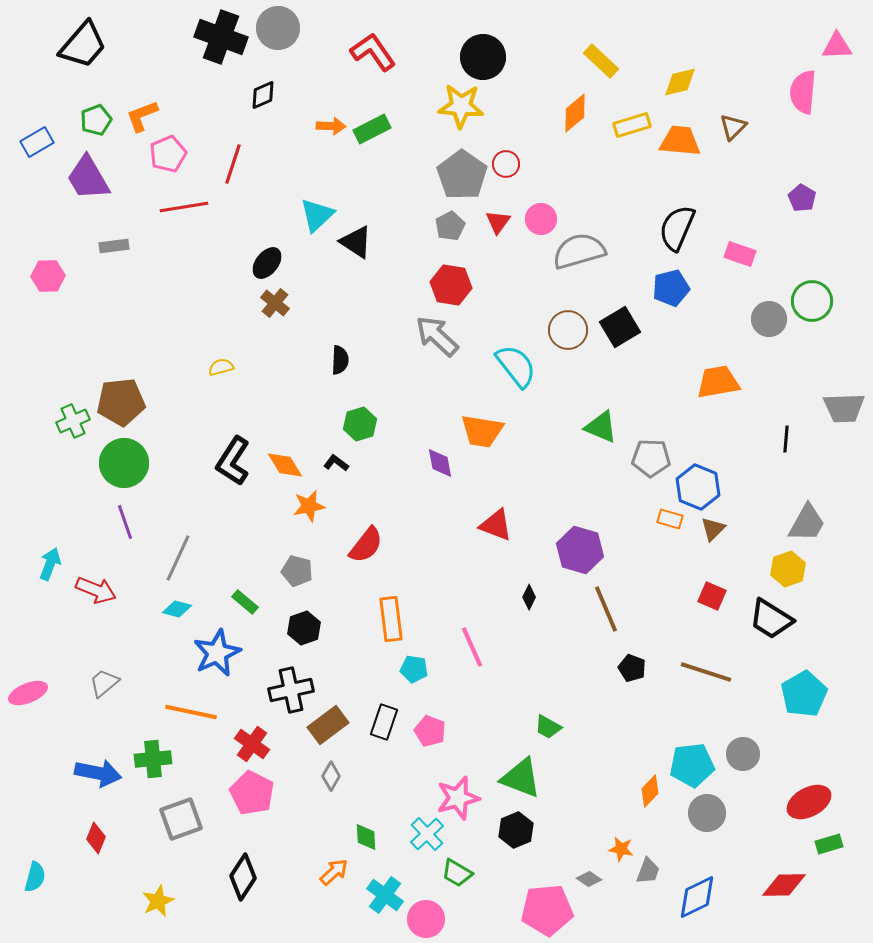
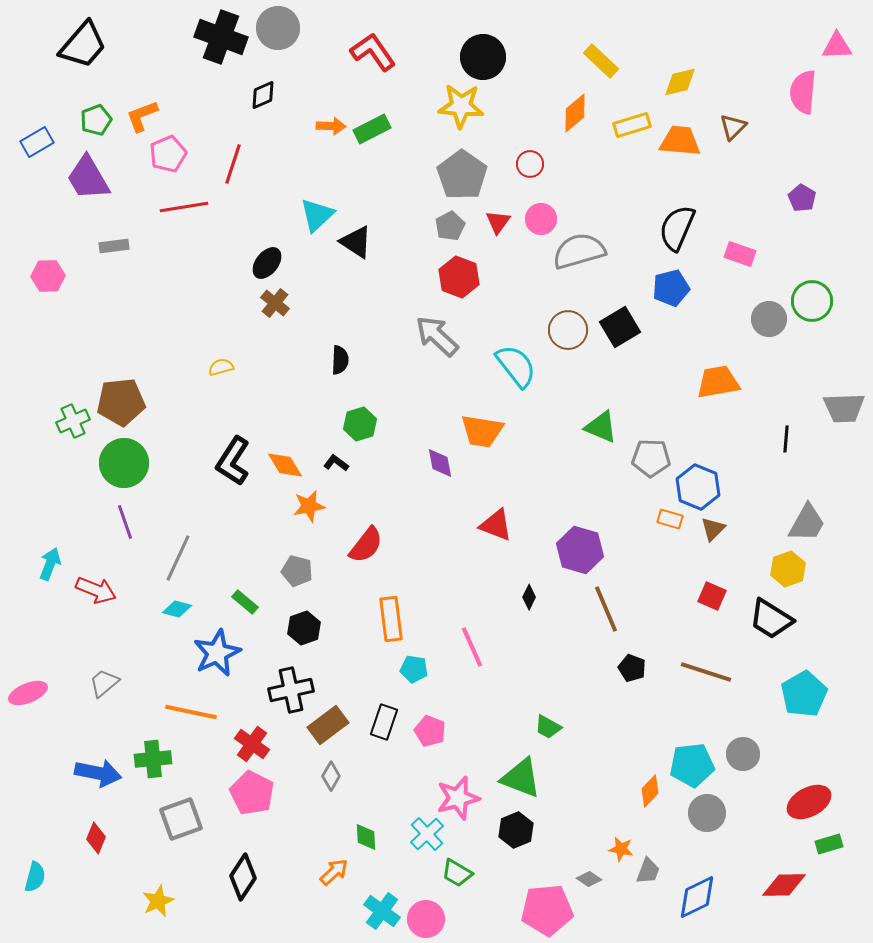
red circle at (506, 164): moved 24 px right
red hexagon at (451, 285): moved 8 px right, 8 px up; rotated 12 degrees clockwise
cyan cross at (385, 895): moved 3 px left, 16 px down
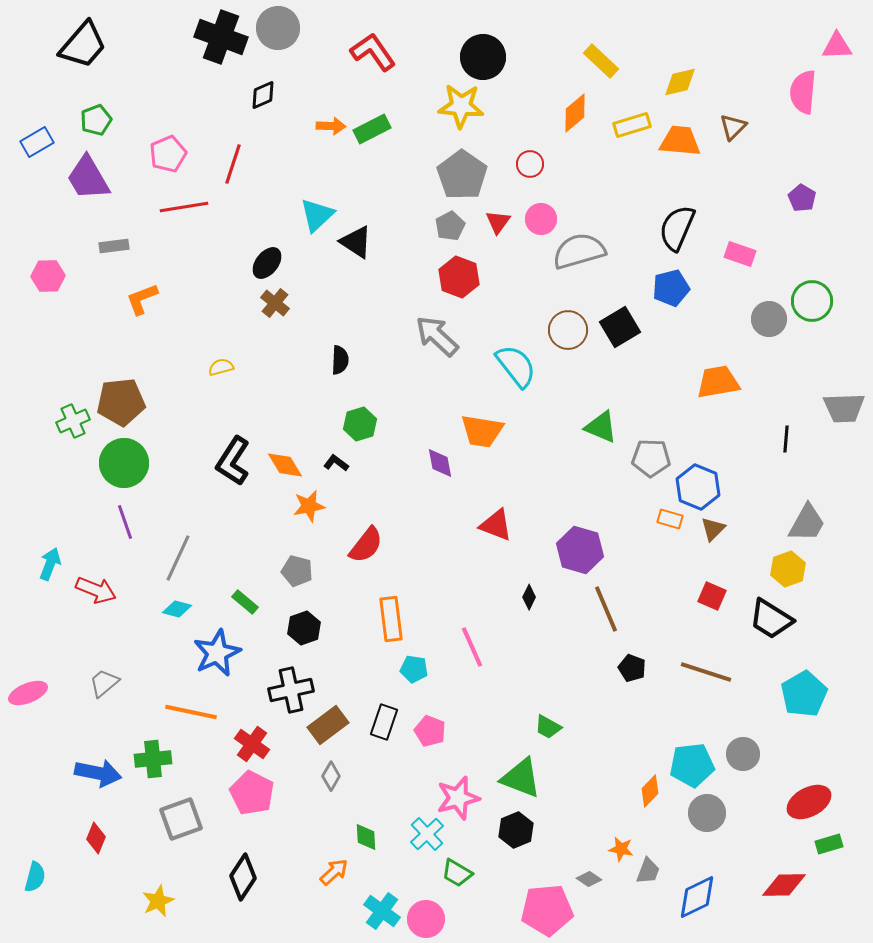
orange L-shape at (142, 116): moved 183 px down
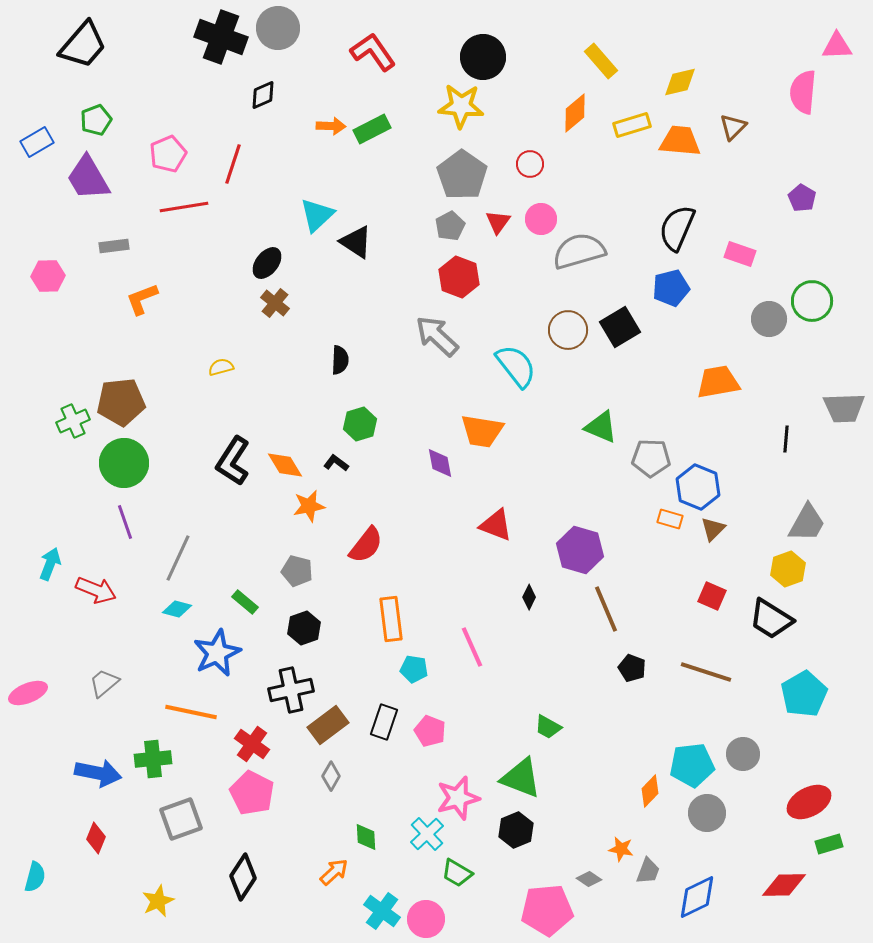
yellow rectangle at (601, 61): rotated 6 degrees clockwise
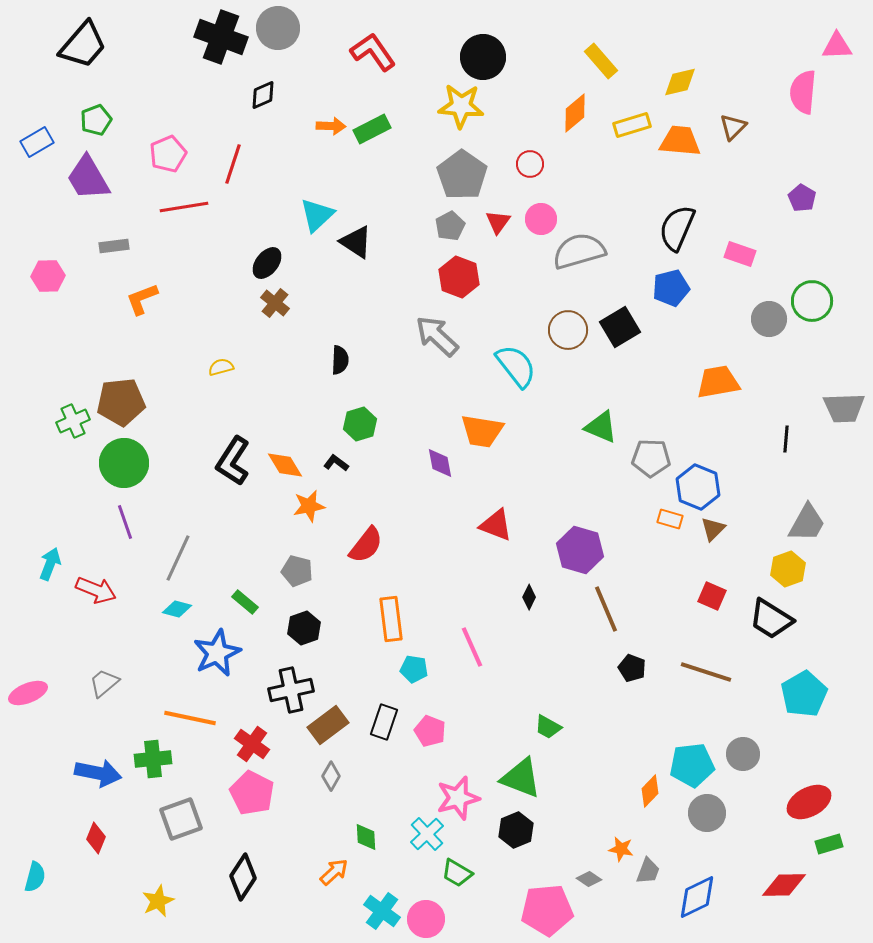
orange line at (191, 712): moved 1 px left, 6 px down
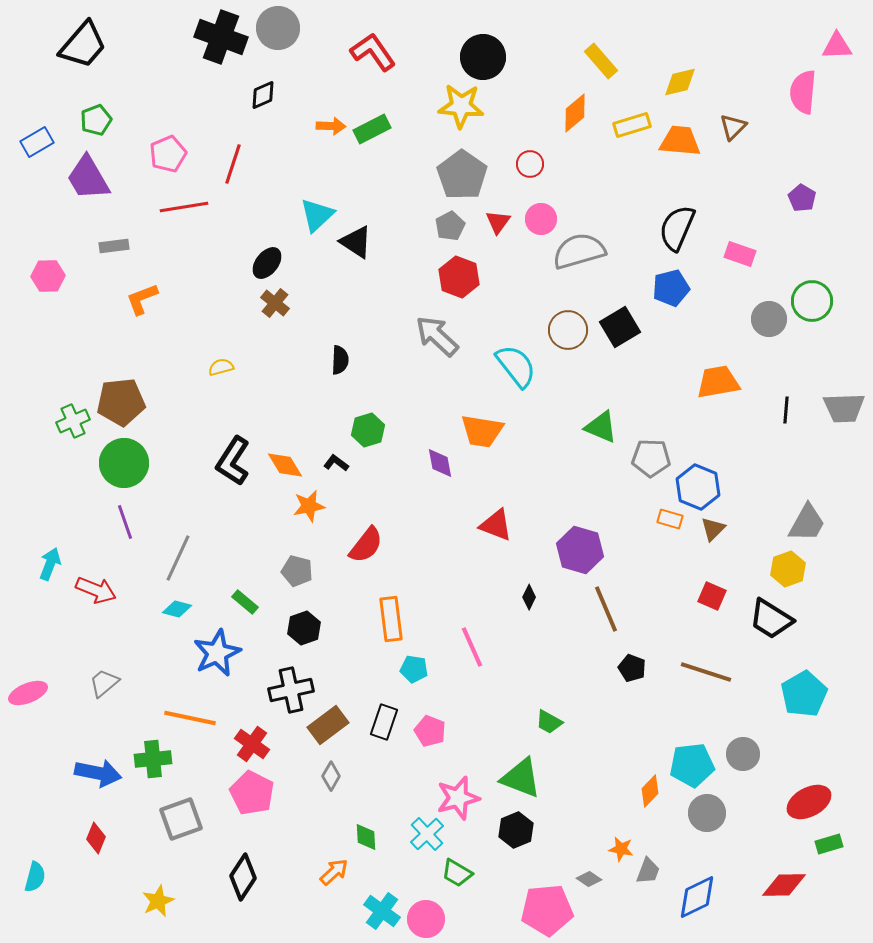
green hexagon at (360, 424): moved 8 px right, 6 px down
black line at (786, 439): moved 29 px up
green trapezoid at (548, 727): moved 1 px right, 5 px up
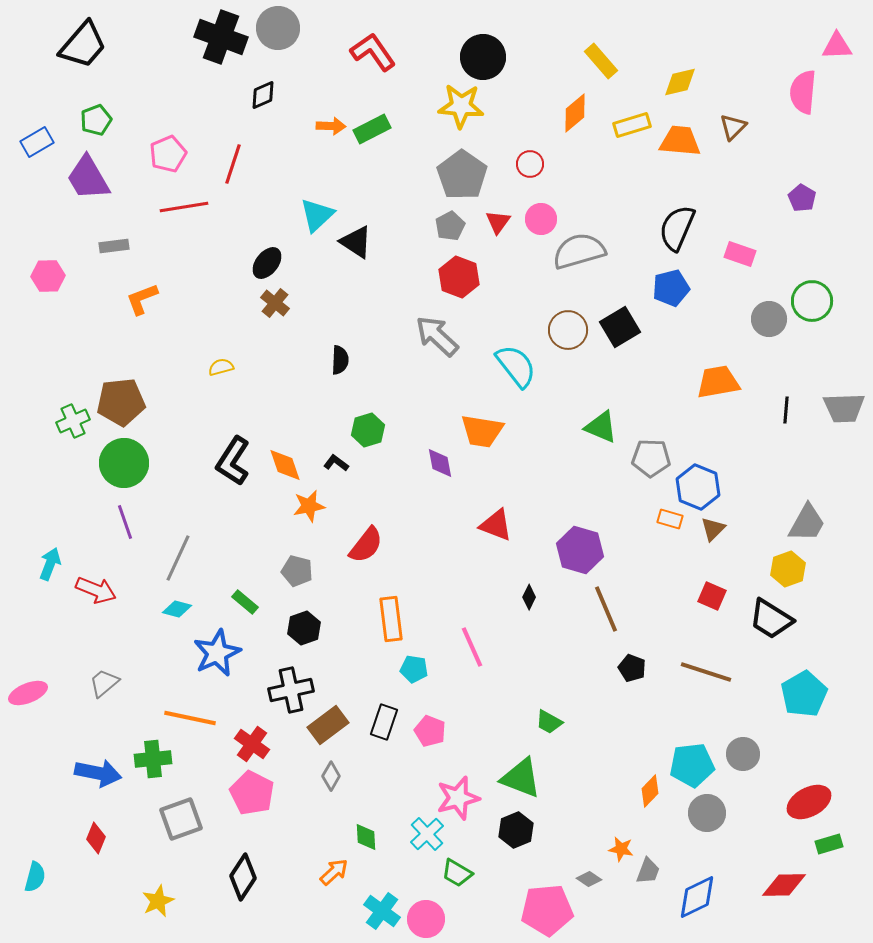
orange diamond at (285, 465): rotated 12 degrees clockwise
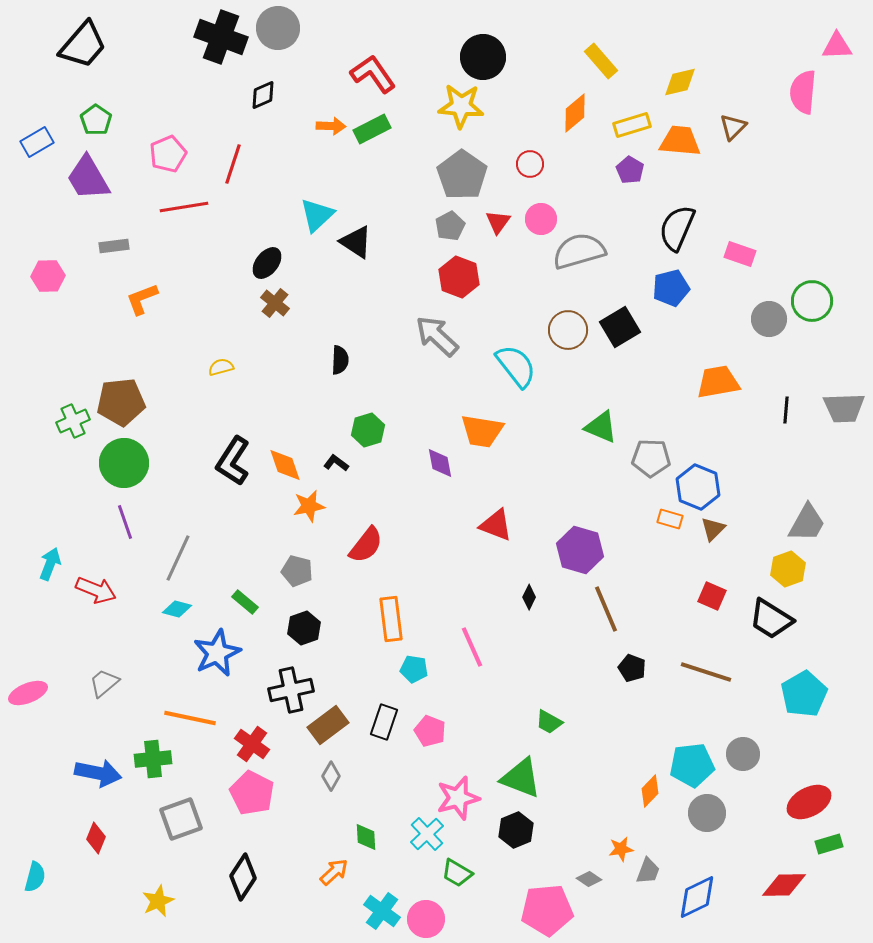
red L-shape at (373, 52): moved 22 px down
green pentagon at (96, 120): rotated 16 degrees counterclockwise
purple pentagon at (802, 198): moved 172 px left, 28 px up
orange star at (621, 849): rotated 20 degrees counterclockwise
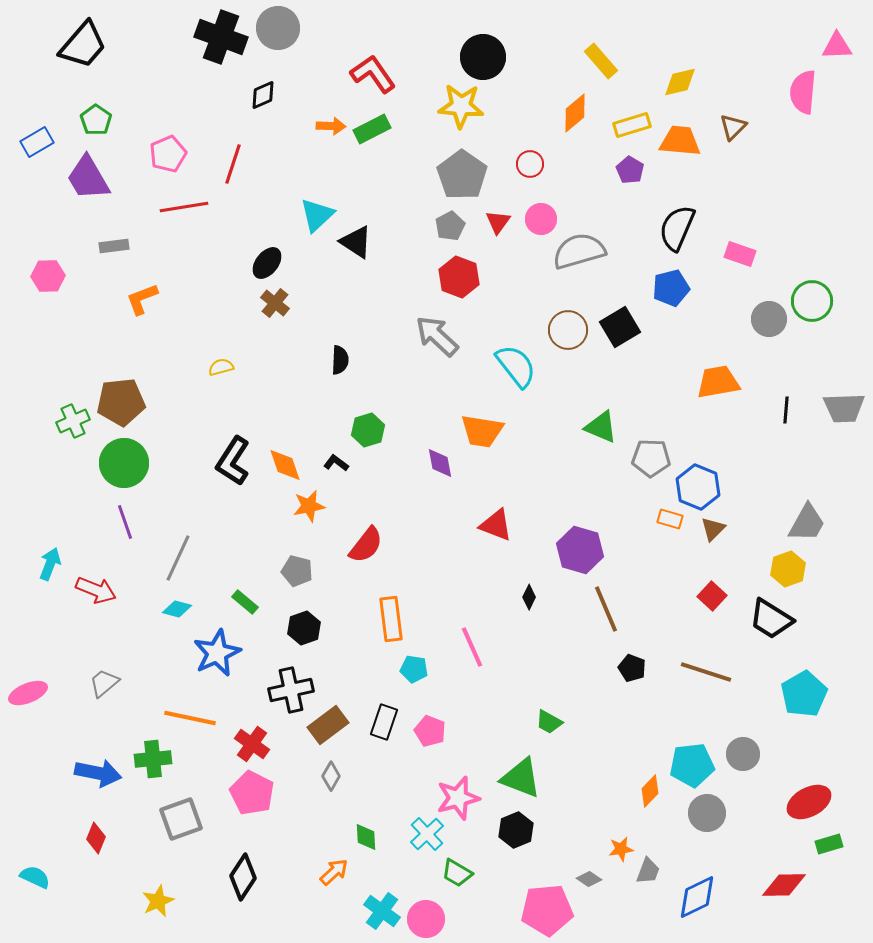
red square at (712, 596): rotated 20 degrees clockwise
cyan semicircle at (35, 877): rotated 80 degrees counterclockwise
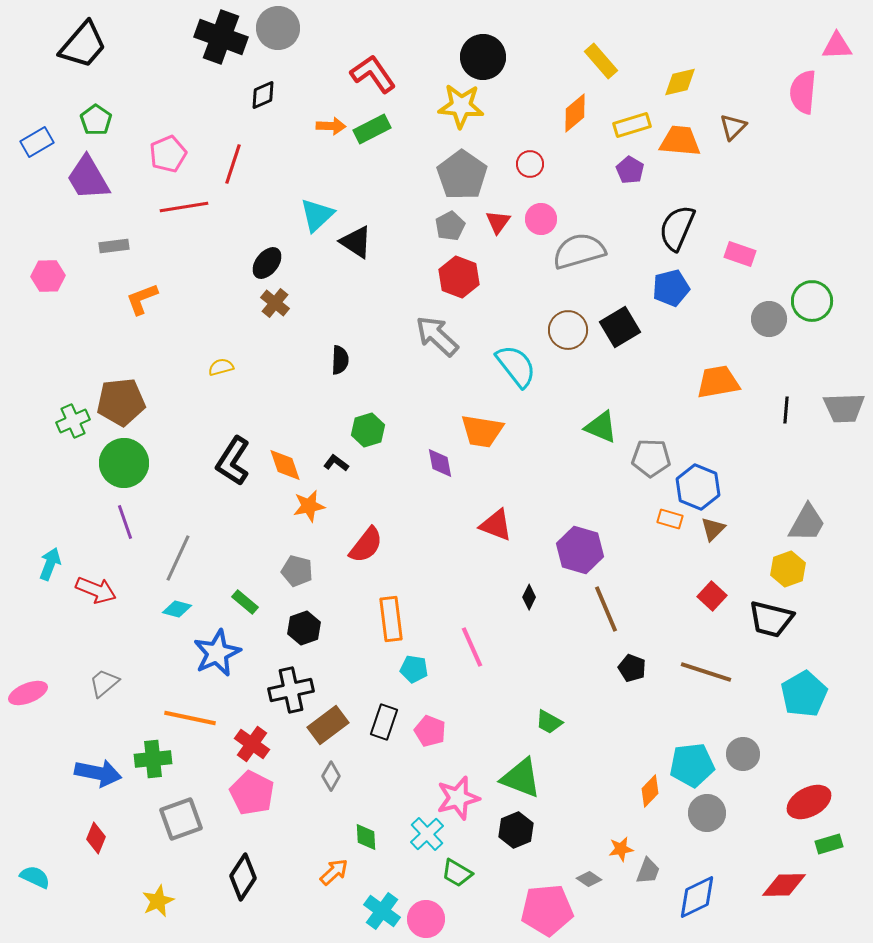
black trapezoid at (771, 619): rotated 18 degrees counterclockwise
